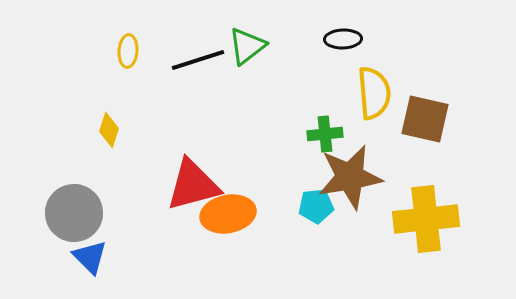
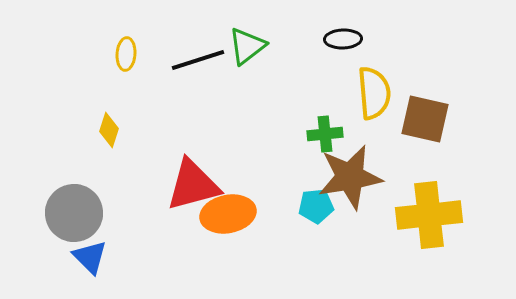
yellow ellipse: moved 2 px left, 3 px down
yellow cross: moved 3 px right, 4 px up
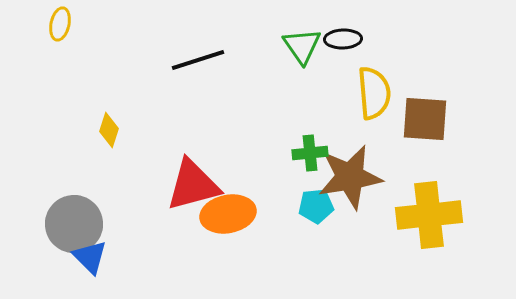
green triangle: moved 55 px right; rotated 27 degrees counterclockwise
yellow ellipse: moved 66 px left, 30 px up; rotated 8 degrees clockwise
brown square: rotated 9 degrees counterclockwise
green cross: moved 15 px left, 19 px down
gray circle: moved 11 px down
